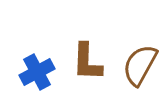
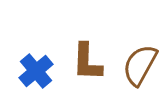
blue cross: moved 1 px left, 1 px up; rotated 12 degrees counterclockwise
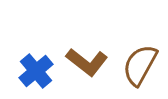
brown L-shape: rotated 54 degrees counterclockwise
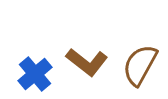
blue cross: moved 1 px left, 3 px down
